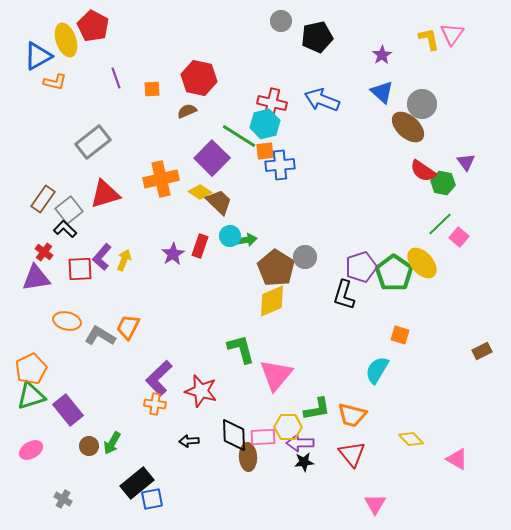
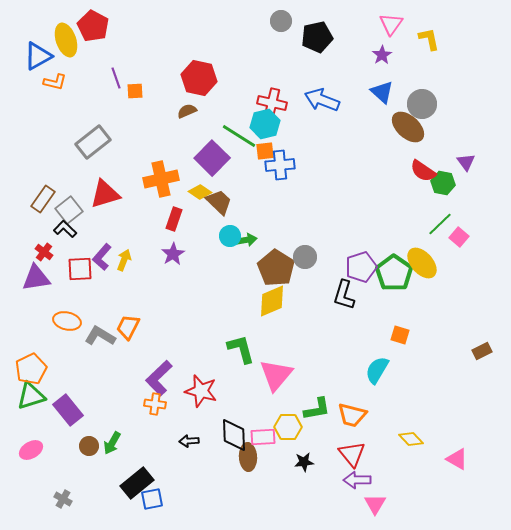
pink triangle at (452, 34): moved 61 px left, 10 px up
orange square at (152, 89): moved 17 px left, 2 px down
red rectangle at (200, 246): moved 26 px left, 27 px up
purple arrow at (300, 443): moved 57 px right, 37 px down
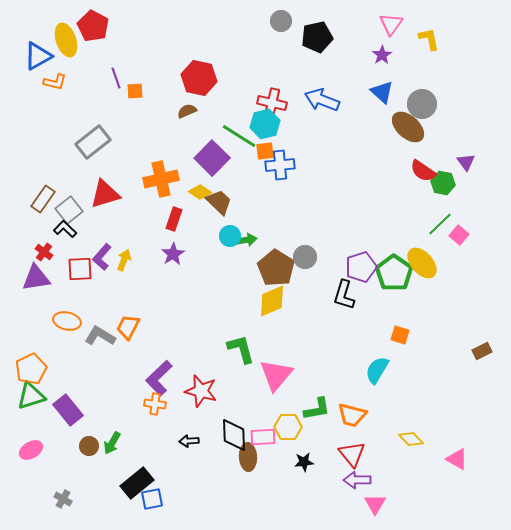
pink square at (459, 237): moved 2 px up
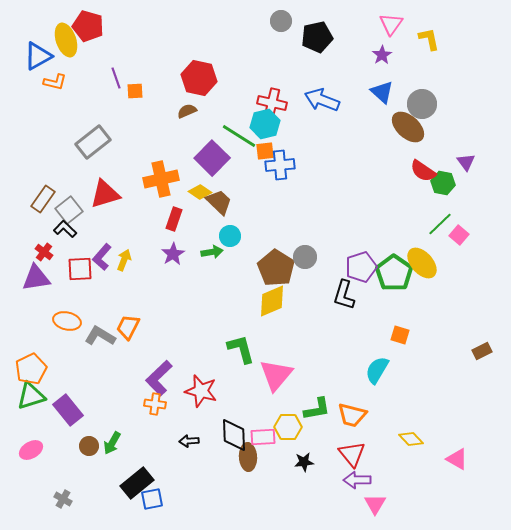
red pentagon at (93, 26): moved 5 px left; rotated 12 degrees counterclockwise
green arrow at (246, 240): moved 34 px left, 12 px down
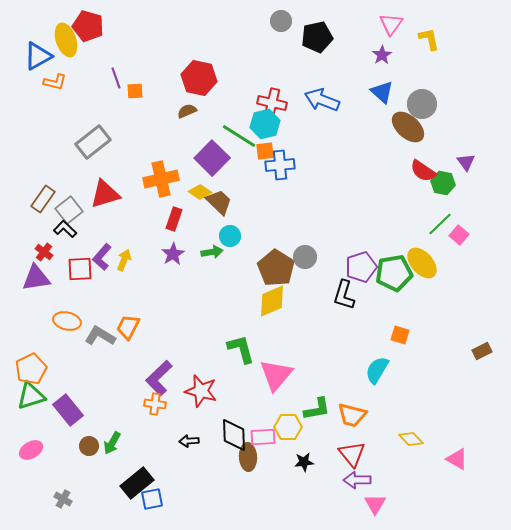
green pentagon at (394, 273): rotated 27 degrees clockwise
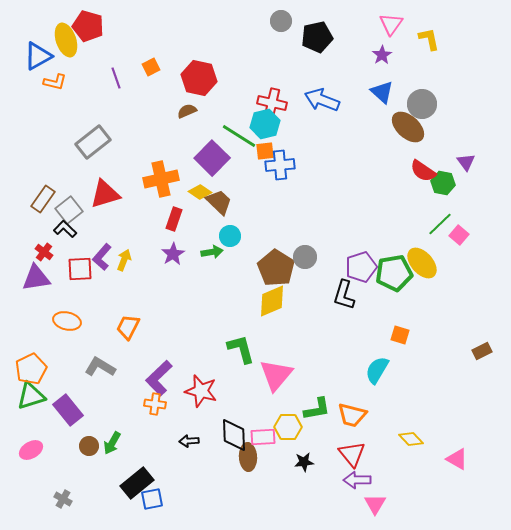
orange square at (135, 91): moved 16 px right, 24 px up; rotated 24 degrees counterclockwise
gray L-shape at (100, 336): moved 31 px down
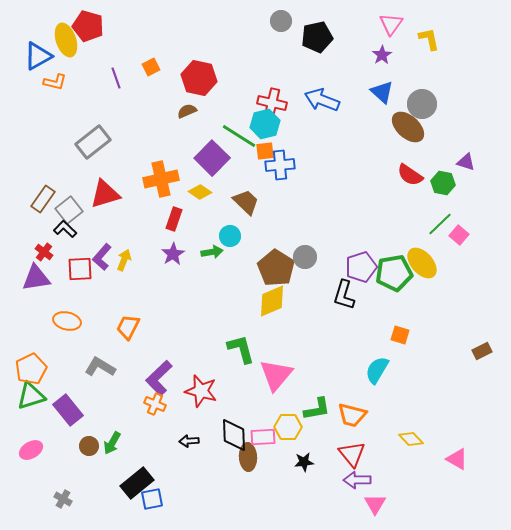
purple triangle at (466, 162): rotated 36 degrees counterclockwise
red semicircle at (423, 171): moved 13 px left, 4 px down
brown trapezoid at (219, 202): moved 27 px right
orange cross at (155, 404): rotated 15 degrees clockwise
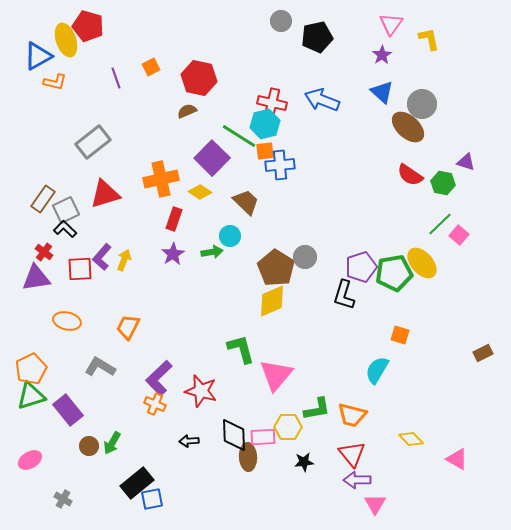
gray square at (69, 210): moved 3 px left; rotated 12 degrees clockwise
brown rectangle at (482, 351): moved 1 px right, 2 px down
pink ellipse at (31, 450): moved 1 px left, 10 px down
